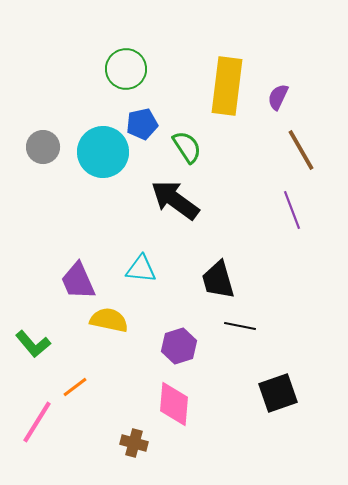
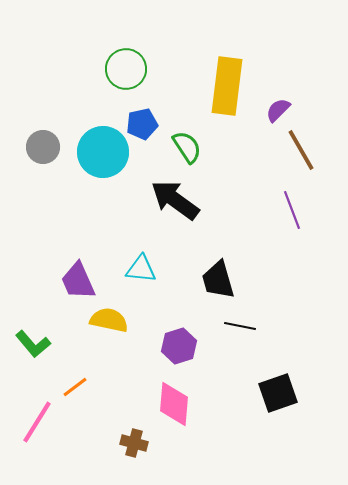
purple semicircle: moved 13 px down; rotated 20 degrees clockwise
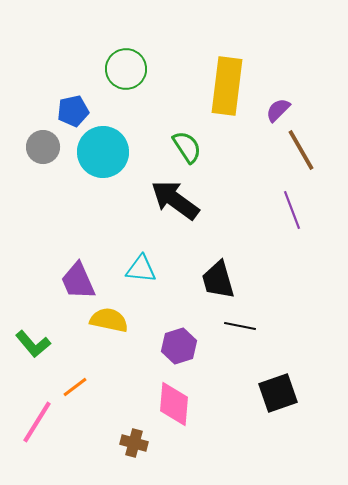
blue pentagon: moved 69 px left, 13 px up
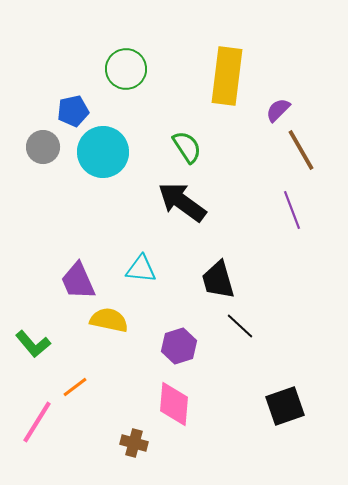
yellow rectangle: moved 10 px up
black arrow: moved 7 px right, 2 px down
black line: rotated 32 degrees clockwise
black square: moved 7 px right, 13 px down
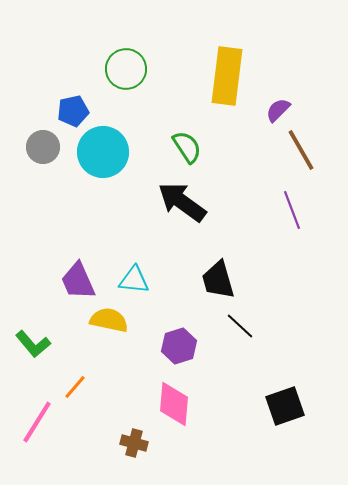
cyan triangle: moved 7 px left, 11 px down
orange line: rotated 12 degrees counterclockwise
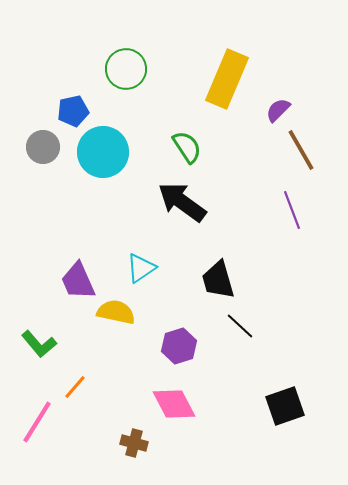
yellow rectangle: moved 3 px down; rotated 16 degrees clockwise
cyan triangle: moved 7 px right, 12 px up; rotated 40 degrees counterclockwise
yellow semicircle: moved 7 px right, 8 px up
green L-shape: moved 6 px right
pink diamond: rotated 33 degrees counterclockwise
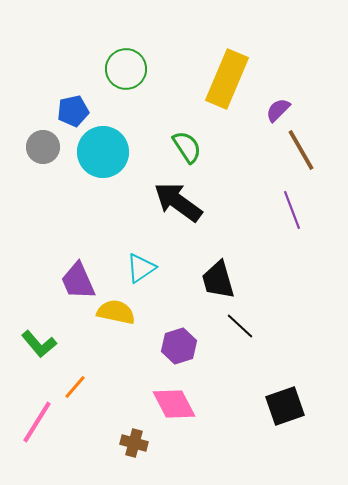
black arrow: moved 4 px left
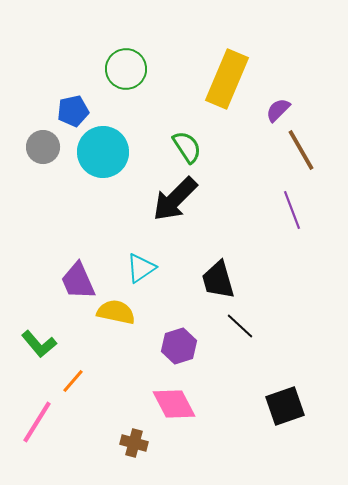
black arrow: moved 3 px left, 3 px up; rotated 81 degrees counterclockwise
orange line: moved 2 px left, 6 px up
